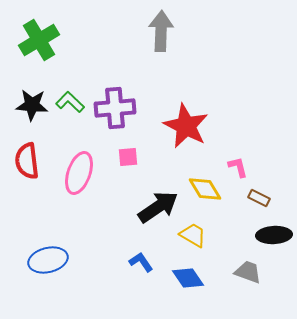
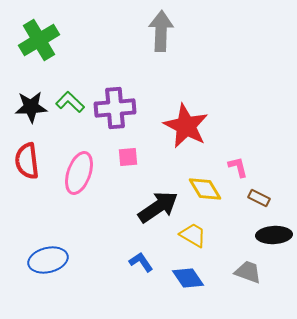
black star: moved 1 px left, 2 px down; rotated 8 degrees counterclockwise
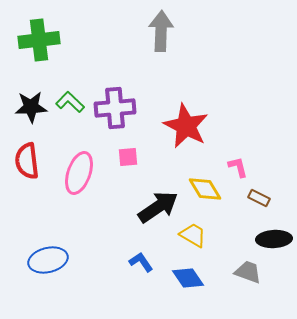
green cross: rotated 24 degrees clockwise
black ellipse: moved 4 px down
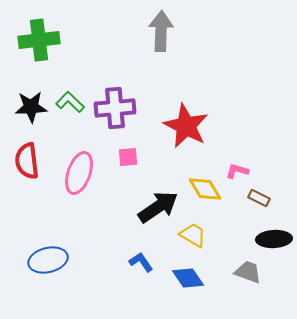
pink L-shape: moved 1 px left, 4 px down; rotated 60 degrees counterclockwise
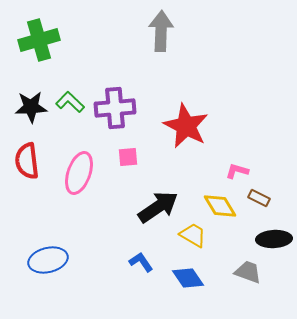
green cross: rotated 9 degrees counterclockwise
yellow diamond: moved 15 px right, 17 px down
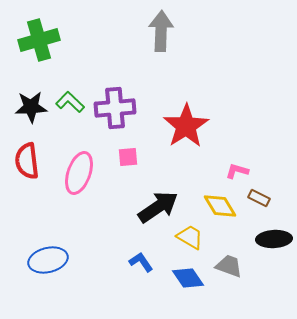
red star: rotated 12 degrees clockwise
yellow trapezoid: moved 3 px left, 2 px down
gray trapezoid: moved 19 px left, 6 px up
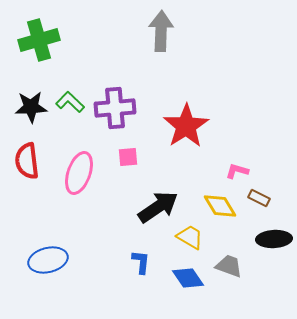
blue L-shape: rotated 40 degrees clockwise
